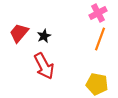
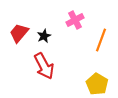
pink cross: moved 23 px left, 7 px down
orange line: moved 1 px right, 1 px down
yellow pentagon: rotated 20 degrees clockwise
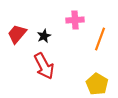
pink cross: rotated 24 degrees clockwise
red trapezoid: moved 2 px left, 1 px down
orange line: moved 1 px left, 1 px up
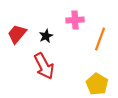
black star: moved 2 px right
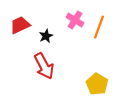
pink cross: rotated 36 degrees clockwise
red trapezoid: moved 3 px right, 9 px up; rotated 25 degrees clockwise
orange line: moved 1 px left, 12 px up
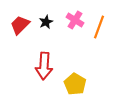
red trapezoid: rotated 20 degrees counterclockwise
black star: moved 14 px up
red arrow: rotated 32 degrees clockwise
yellow pentagon: moved 22 px left
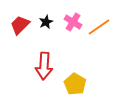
pink cross: moved 2 px left, 2 px down
orange line: rotated 35 degrees clockwise
